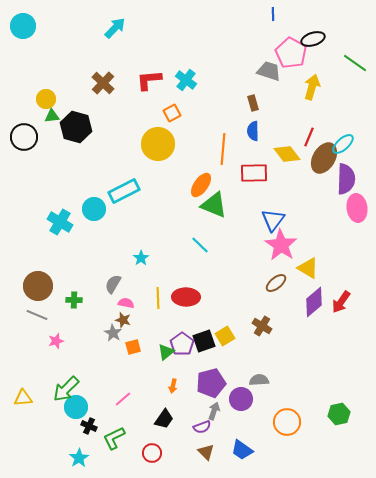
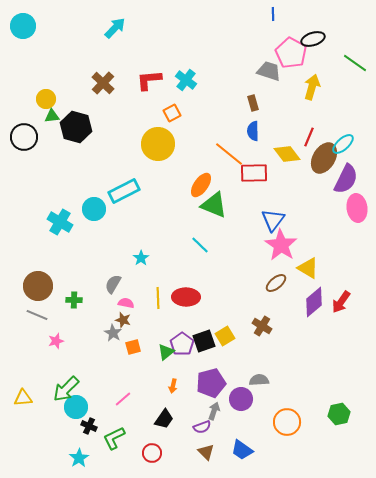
orange line at (223, 149): moved 6 px right, 5 px down; rotated 56 degrees counterclockwise
purple semicircle at (346, 179): rotated 24 degrees clockwise
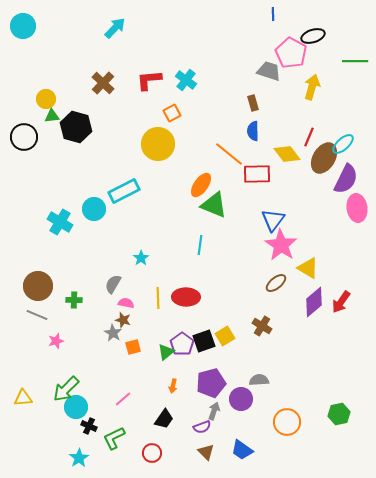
black ellipse at (313, 39): moved 3 px up
green line at (355, 63): moved 2 px up; rotated 35 degrees counterclockwise
red rectangle at (254, 173): moved 3 px right, 1 px down
cyan line at (200, 245): rotated 54 degrees clockwise
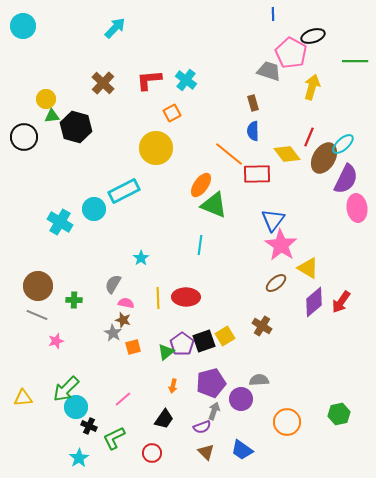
yellow circle at (158, 144): moved 2 px left, 4 px down
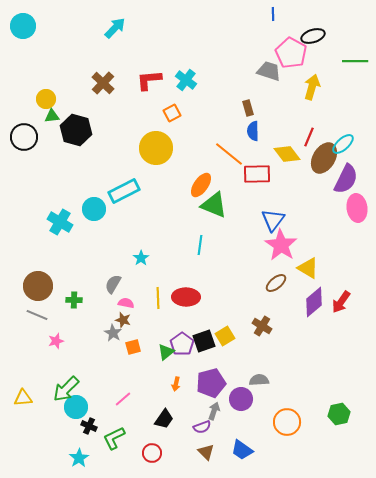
brown rectangle at (253, 103): moved 5 px left, 5 px down
black hexagon at (76, 127): moved 3 px down
orange arrow at (173, 386): moved 3 px right, 2 px up
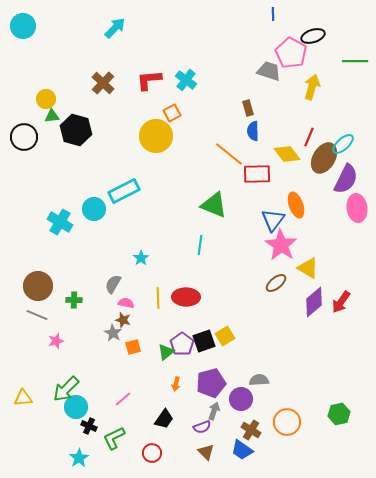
yellow circle at (156, 148): moved 12 px up
orange ellipse at (201, 185): moved 95 px right, 20 px down; rotated 55 degrees counterclockwise
brown cross at (262, 326): moved 11 px left, 104 px down
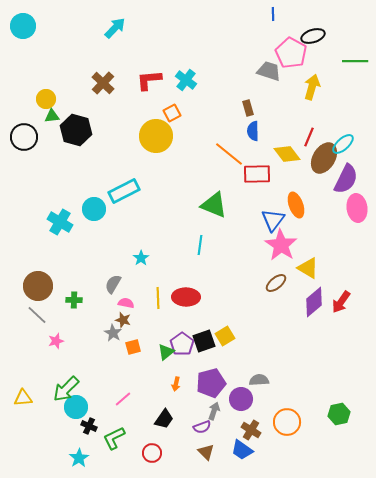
gray line at (37, 315): rotated 20 degrees clockwise
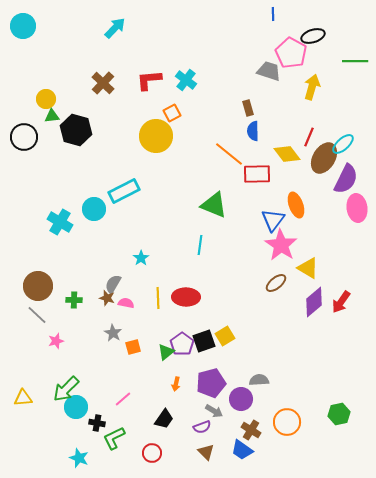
brown star at (123, 320): moved 16 px left, 22 px up
gray arrow at (214, 411): rotated 102 degrees clockwise
black cross at (89, 426): moved 8 px right, 3 px up; rotated 14 degrees counterclockwise
cyan star at (79, 458): rotated 18 degrees counterclockwise
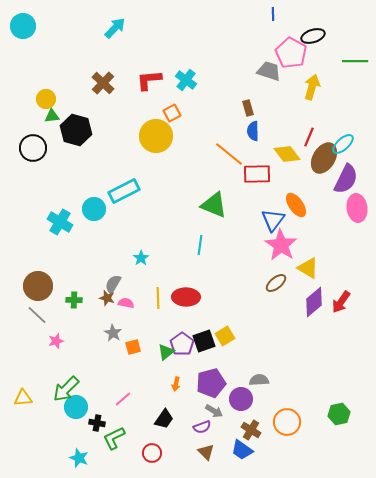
black circle at (24, 137): moved 9 px right, 11 px down
orange ellipse at (296, 205): rotated 15 degrees counterclockwise
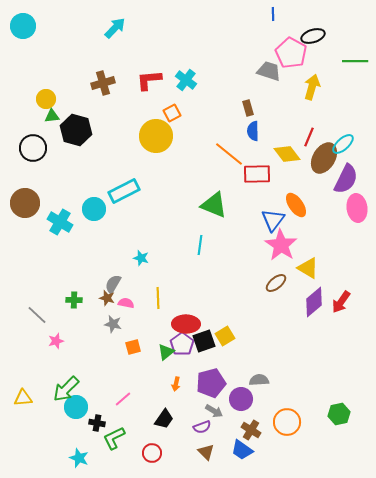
brown cross at (103, 83): rotated 30 degrees clockwise
cyan star at (141, 258): rotated 21 degrees counterclockwise
brown circle at (38, 286): moved 13 px left, 83 px up
red ellipse at (186, 297): moved 27 px down
gray star at (113, 333): moved 9 px up; rotated 18 degrees counterclockwise
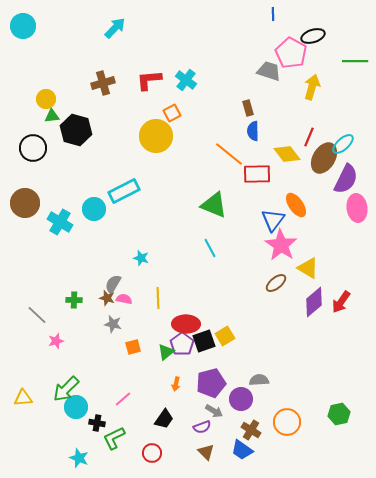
cyan line at (200, 245): moved 10 px right, 3 px down; rotated 36 degrees counterclockwise
pink semicircle at (126, 303): moved 2 px left, 4 px up
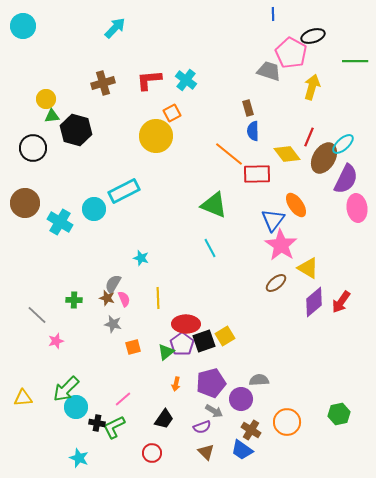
pink semicircle at (124, 299): rotated 56 degrees clockwise
green L-shape at (114, 438): moved 11 px up
